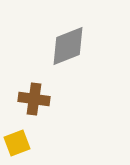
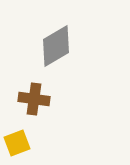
gray diamond: moved 12 px left; rotated 9 degrees counterclockwise
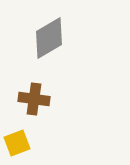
gray diamond: moved 7 px left, 8 px up
